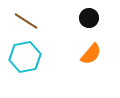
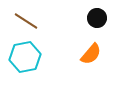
black circle: moved 8 px right
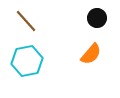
brown line: rotated 15 degrees clockwise
cyan hexagon: moved 2 px right, 4 px down
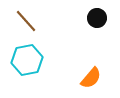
orange semicircle: moved 24 px down
cyan hexagon: moved 1 px up
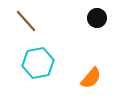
cyan hexagon: moved 11 px right, 3 px down
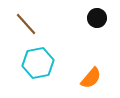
brown line: moved 3 px down
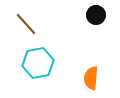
black circle: moved 1 px left, 3 px up
orange semicircle: rotated 145 degrees clockwise
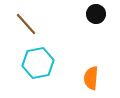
black circle: moved 1 px up
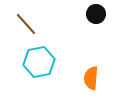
cyan hexagon: moved 1 px right, 1 px up
